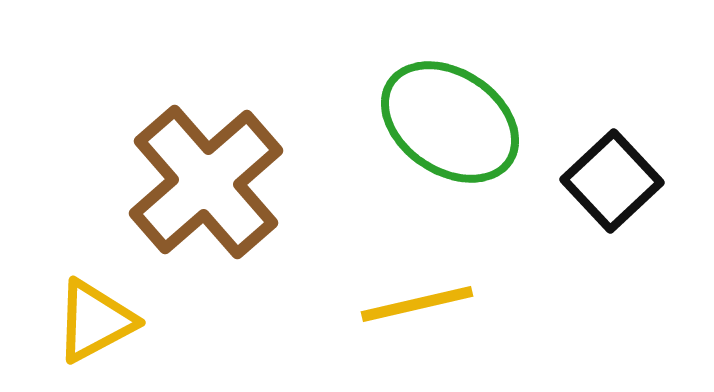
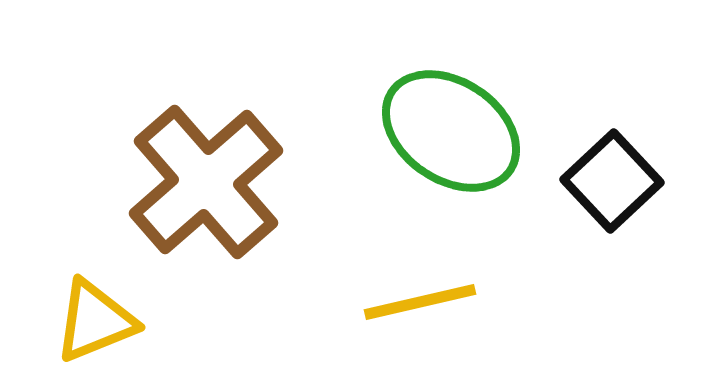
green ellipse: moved 1 px right, 9 px down
yellow line: moved 3 px right, 2 px up
yellow triangle: rotated 6 degrees clockwise
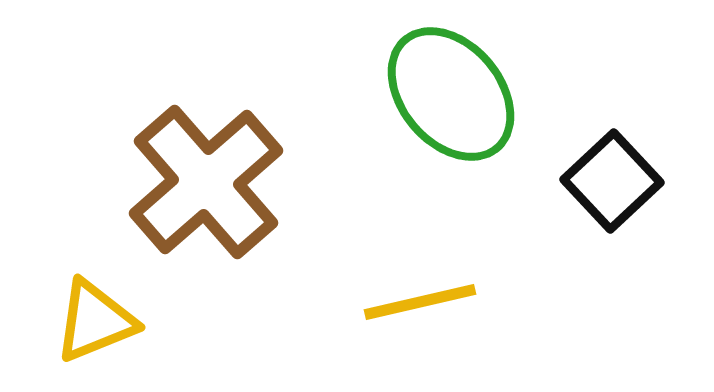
green ellipse: moved 37 px up; rotated 16 degrees clockwise
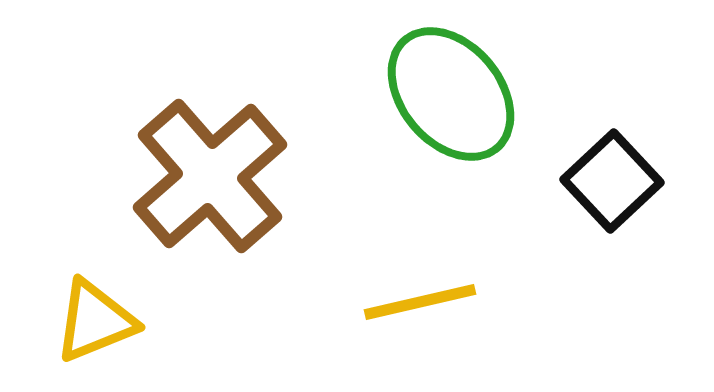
brown cross: moved 4 px right, 6 px up
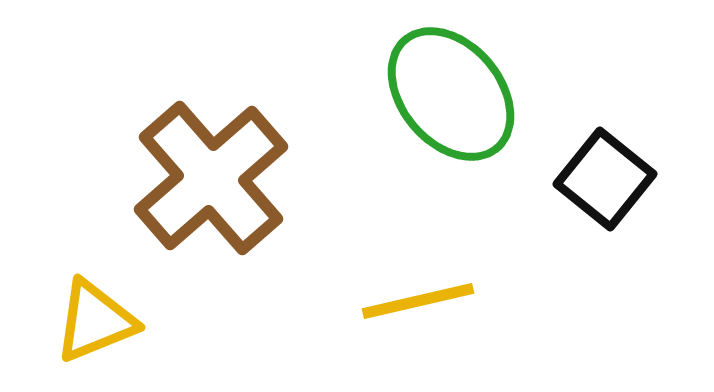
brown cross: moved 1 px right, 2 px down
black square: moved 7 px left, 2 px up; rotated 8 degrees counterclockwise
yellow line: moved 2 px left, 1 px up
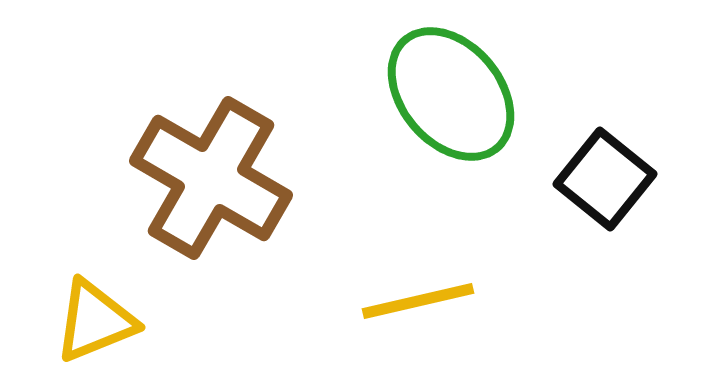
brown cross: rotated 19 degrees counterclockwise
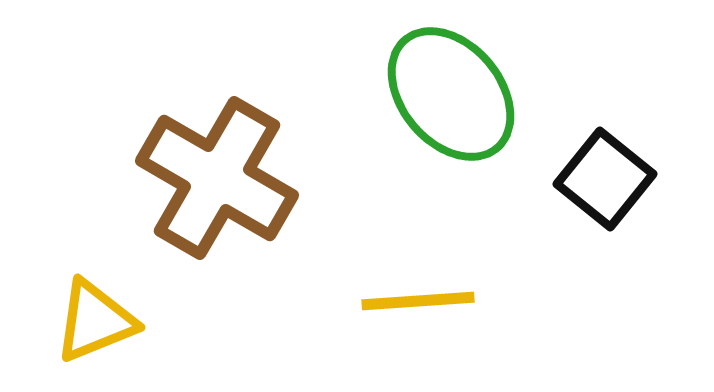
brown cross: moved 6 px right
yellow line: rotated 9 degrees clockwise
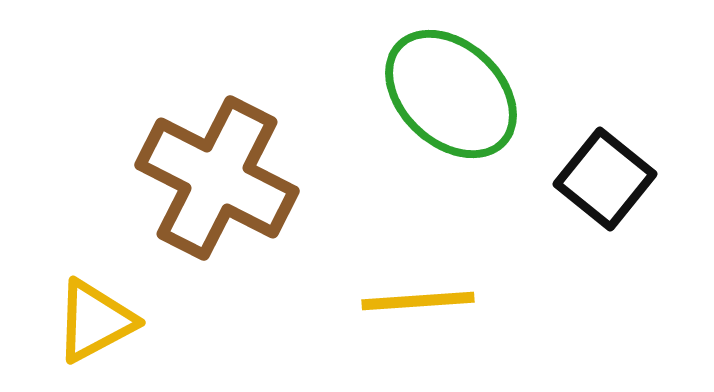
green ellipse: rotated 7 degrees counterclockwise
brown cross: rotated 3 degrees counterclockwise
yellow triangle: rotated 6 degrees counterclockwise
